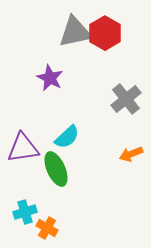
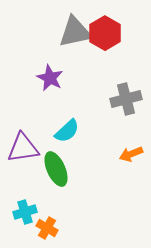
gray cross: rotated 24 degrees clockwise
cyan semicircle: moved 6 px up
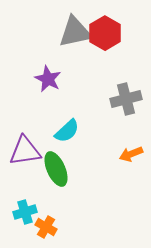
purple star: moved 2 px left, 1 px down
purple triangle: moved 2 px right, 3 px down
orange cross: moved 1 px left, 1 px up
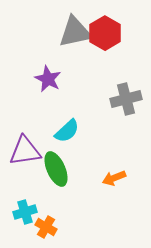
orange arrow: moved 17 px left, 24 px down
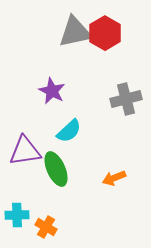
purple star: moved 4 px right, 12 px down
cyan semicircle: moved 2 px right
cyan cross: moved 8 px left, 3 px down; rotated 15 degrees clockwise
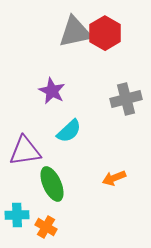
green ellipse: moved 4 px left, 15 px down
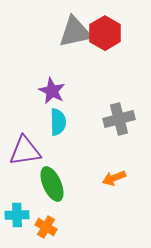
gray cross: moved 7 px left, 20 px down
cyan semicircle: moved 11 px left, 9 px up; rotated 48 degrees counterclockwise
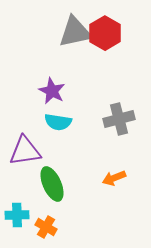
cyan semicircle: rotated 100 degrees clockwise
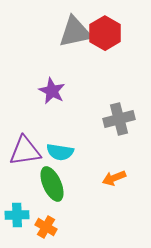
cyan semicircle: moved 2 px right, 30 px down
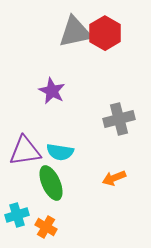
green ellipse: moved 1 px left, 1 px up
cyan cross: rotated 15 degrees counterclockwise
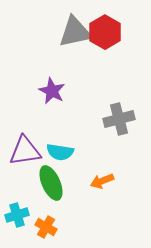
red hexagon: moved 1 px up
orange arrow: moved 12 px left, 3 px down
